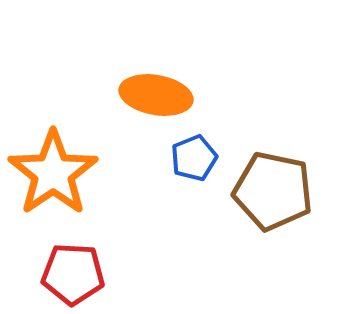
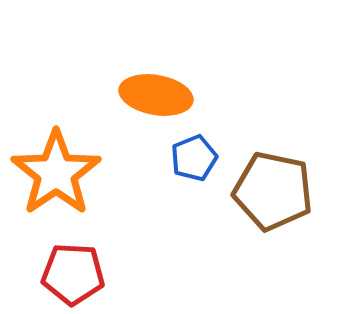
orange star: moved 3 px right
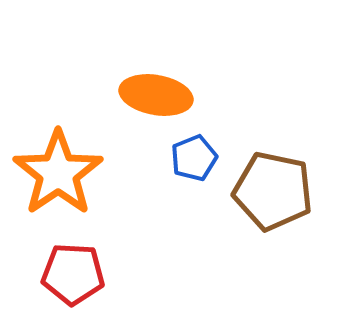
orange star: moved 2 px right
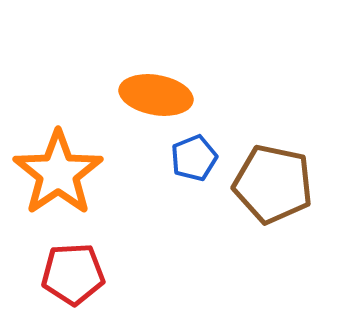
brown pentagon: moved 7 px up
red pentagon: rotated 6 degrees counterclockwise
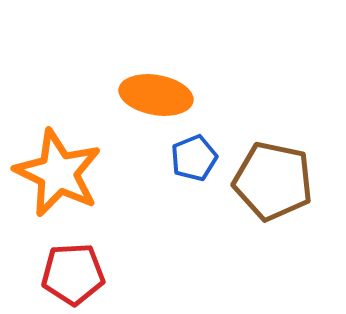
orange star: rotated 12 degrees counterclockwise
brown pentagon: moved 3 px up
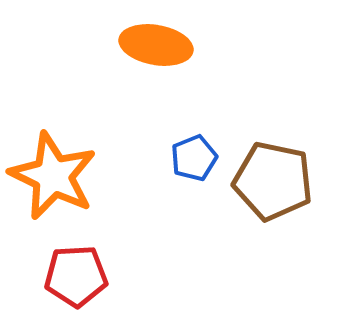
orange ellipse: moved 50 px up
orange star: moved 5 px left, 3 px down
red pentagon: moved 3 px right, 2 px down
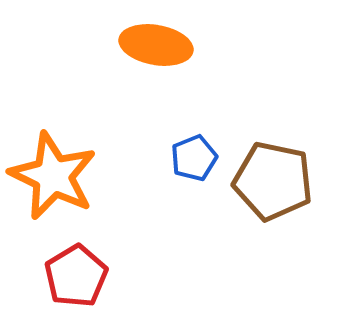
red pentagon: rotated 28 degrees counterclockwise
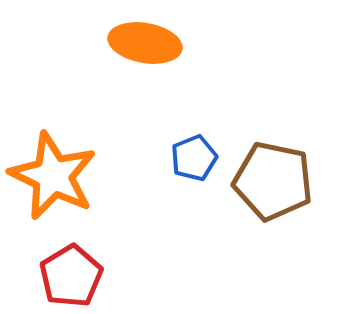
orange ellipse: moved 11 px left, 2 px up
red pentagon: moved 5 px left
